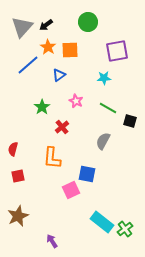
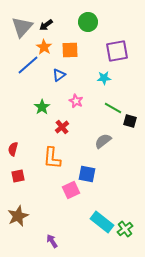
orange star: moved 4 px left
green line: moved 5 px right
gray semicircle: rotated 24 degrees clockwise
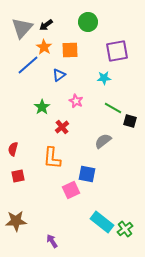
gray triangle: moved 1 px down
brown star: moved 2 px left, 5 px down; rotated 20 degrees clockwise
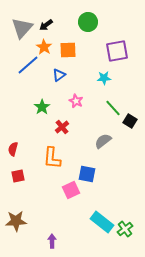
orange square: moved 2 px left
green line: rotated 18 degrees clockwise
black square: rotated 16 degrees clockwise
purple arrow: rotated 32 degrees clockwise
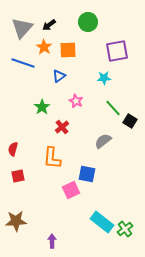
black arrow: moved 3 px right
blue line: moved 5 px left, 2 px up; rotated 60 degrees clockwise
blue triangle: moved 1 px down
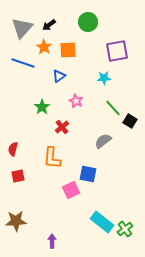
blue square: moved 1 px right
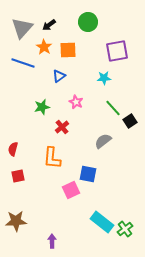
pink star: moved 1 px down
green star: rotated 21 degrees clockwise
black square: rotated 24 degrees clockwise
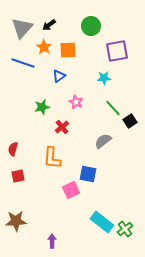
green circle: moved 3 px right, 4 px down
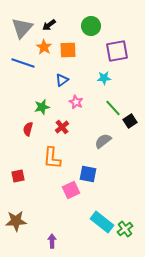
blue triangle: moved 3 px right, 4 px down
red semicircle: moved 15 px right, 20 px up
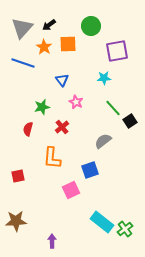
orange square: moved 6 px up
blue triangle: rotated 32 degrees counterclockwise
blue square: moved 2 px right, 4 px up; rotated 30 degrees counterclockwise
